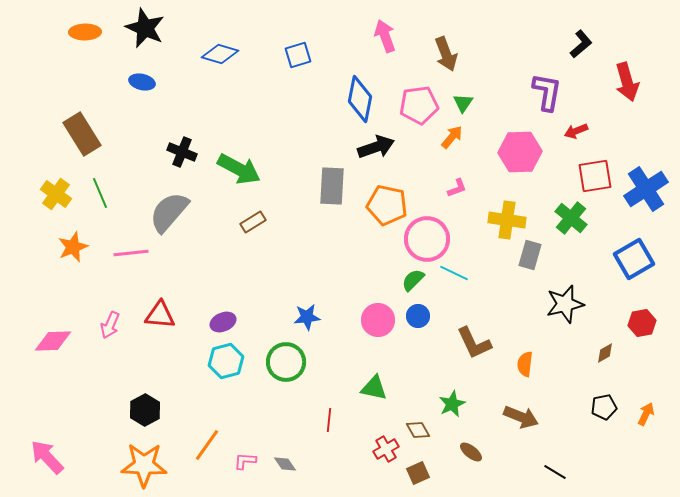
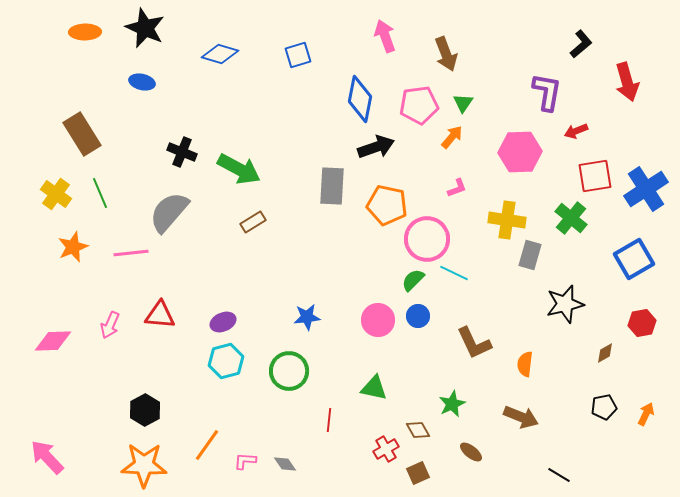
green circle at (286, 362): moved 3 px right, 9 px down
black line at (555, 472): moved 4 px right, 3 px down
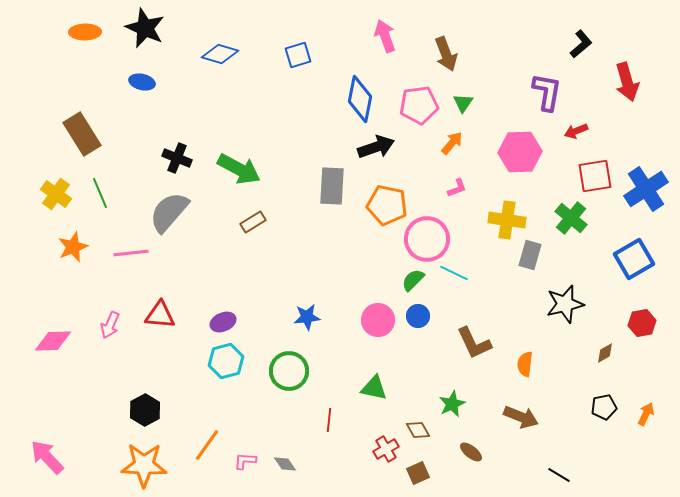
orange arrow at (452, 137): moved 6 px down
black cross at (182, 152): moved 5 px left, 6 px down
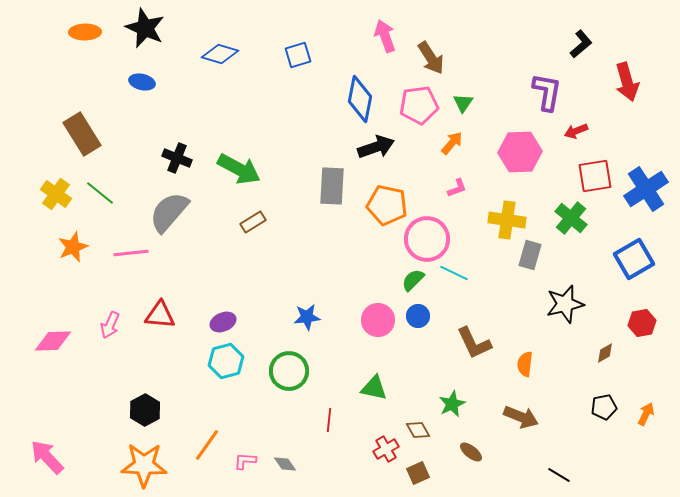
brown arrow at (446, 54): moved 15 px left, 4 px down; rotated 12 degrees counterclockwise
green line at (100, 193): rotated 28 degrees counterclockwise
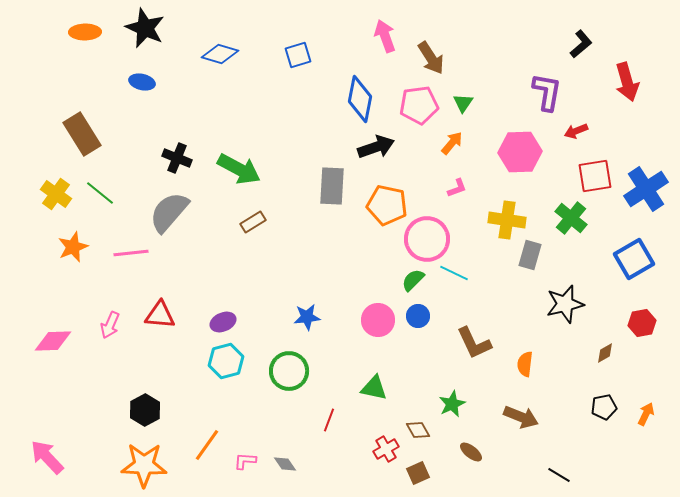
red line at (329, 420): rotated 15 degrees clockwise
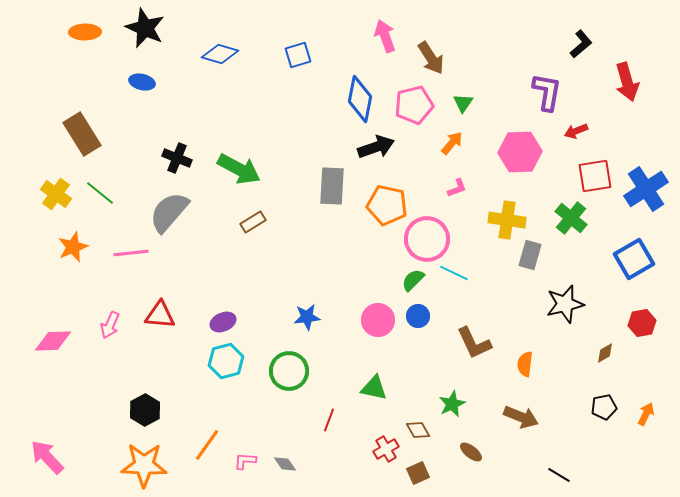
pink pentagon at (419, 105): moved 5 px left; rotated 6 degrees counterclockwise
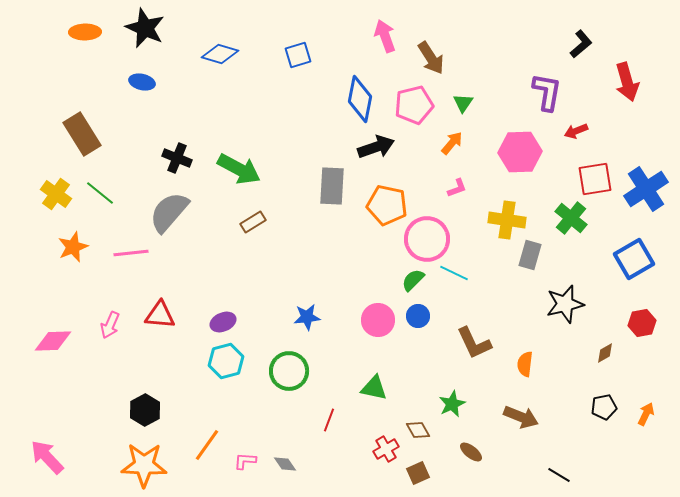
red square at (595, 176): moved 3 px down
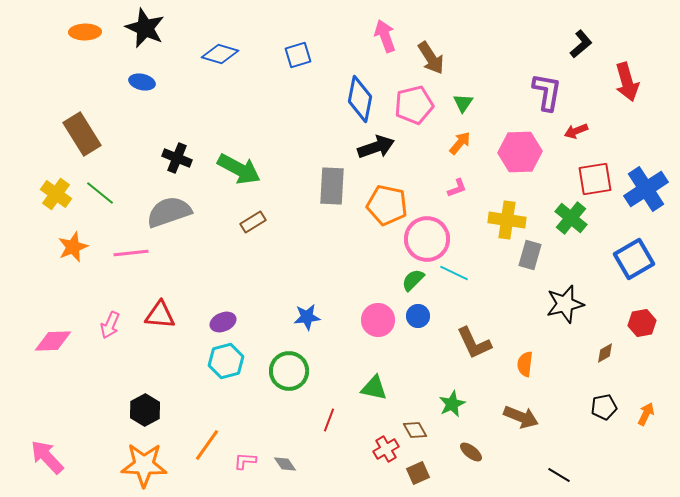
orange arrow at (452, 143): moved 8 px right
gray semicircle at (169, 212): rotated 30 degrees clockwise
brown diamond at (418, 430): moved 3 px left
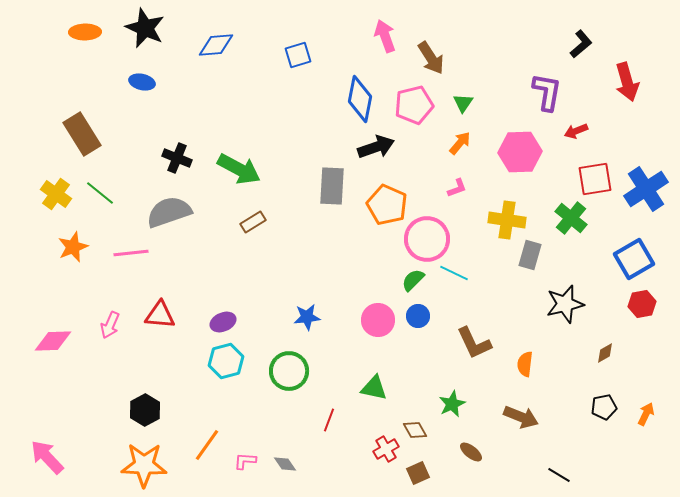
blue diamond at (220, 54): moved 4 px left, 9 px up; rotated 21 degrees counterclockwise
orange pentagon at (387, 205): rotated 12 degrees clockwise
red hexagon at (642, 323): moved 19 px up
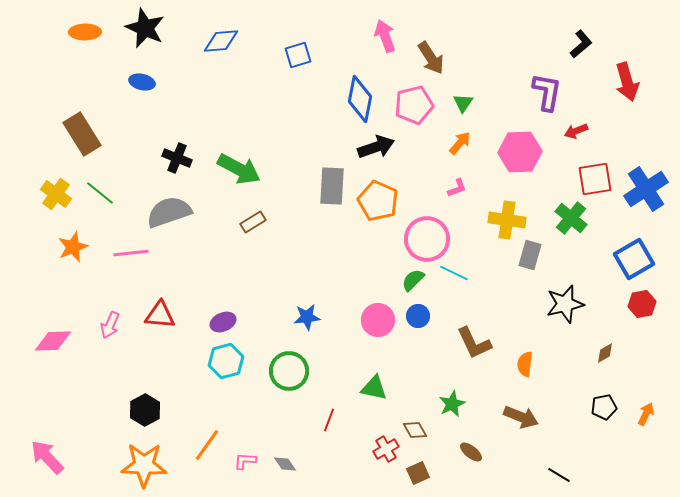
blue diamond at (216, 45): moved 5 px right, 4 px up
orange pentagon at (387, 205): moved 9 px left, 4 px up
